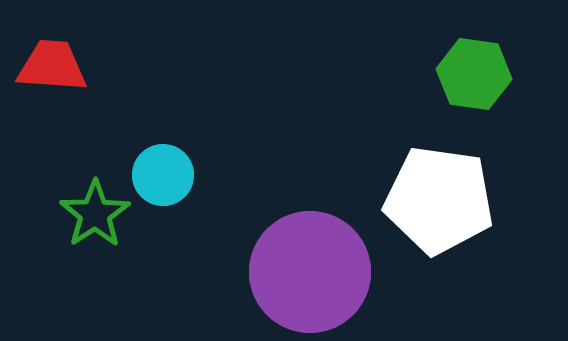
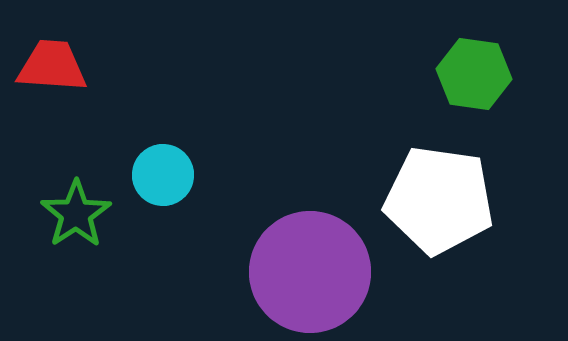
green star: moved 19 px left
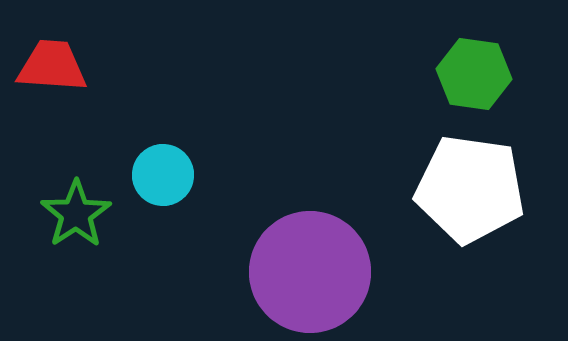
white pentagon: moved 31 px right, 11 px up
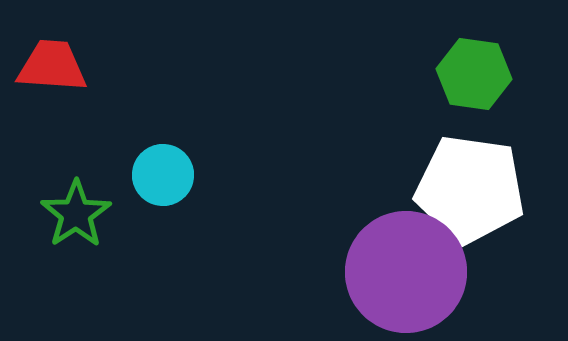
purple circle: moved 96 px right
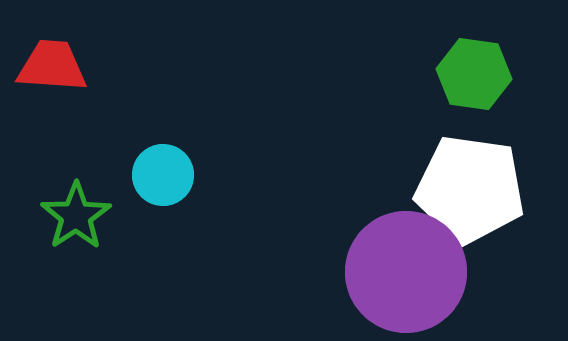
green star: moved 2 px down
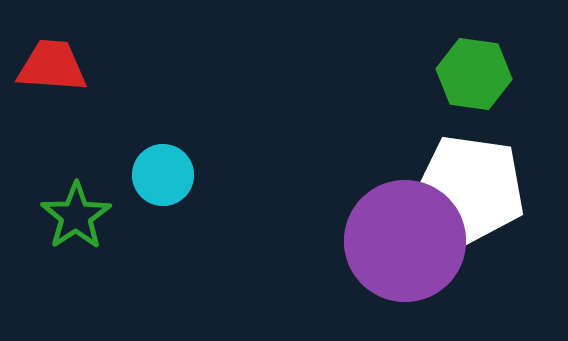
purple circle: moved 1 px left, 31 px up
